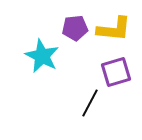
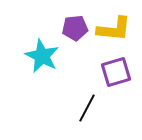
black line: moved 3 px left, 5 px down
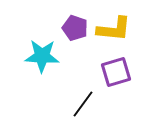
purple pentagon: rotated 25 degrees clockwise
cyan star: rotated 24 degrees counterclockwise
black line: moved 4 px left, 4 px up; rotated 8 degrees clockwise
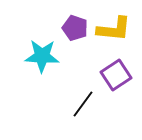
purple square: moved 3 px down; rotated 16 degrees counterclockwise
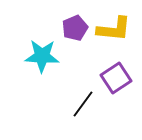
purple pentagon: rotated 30 degrees clockwise
purple square: moved 3 px down
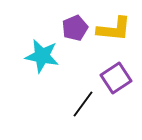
cyan star: rotated 8 degrees clockwise
